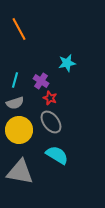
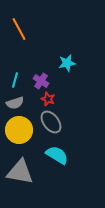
red star: moved 2 px left, 1 px down
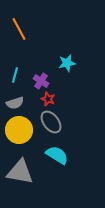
cyan line: moved 5 px up
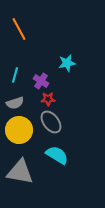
red star: rotated 24 degrees counterclockwise
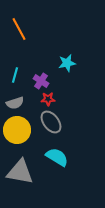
yellow circle: moved 2 px left
cyan semicircle: moved 2 px down
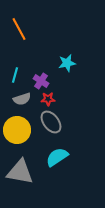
gray semicircle: moved 7 px right, 4 px up
cyan semicircle: rotated 65 degrees counterclockwise
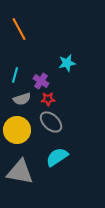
gray ellipse: rotated 10 degrees counterclockwise
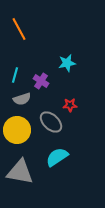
red star: moved 22 px right, 6 px down
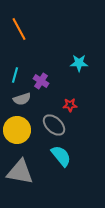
cyan star: moved 12 px right; rotated 12 degrees clockwise
gray ellipse: moved 3 px right, 3 px down
cyan semicircle: moved 4 px right, 1 px up; rotated 85 degrees clockwise
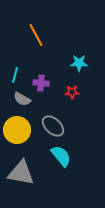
orange line: moved 17 px right, 6 px down
purple cross: moved 2 px down; rotated 28 degrees counterclockwise
gray semicircle: rotated 48 degrees clockwise
red star: moved 2 px right, 13 px up
gray ellipse: moved 1 px left, 1 px down
gray triangle: moved 1 px right, 1 px down
